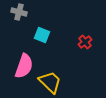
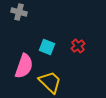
cyan square: moved 5 px right, 12 px down
red cross: moved 7 px left, 4 px down
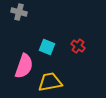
red cross: rotated 16 degrees counterclockwise
yellow trapezoid: rotated 55 degrees counterclockwise
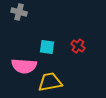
cyan square: rotated 14 degrees counterclockwise
pink semicircle: rotated 75 degrees clockwise
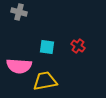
pink semicircle: moved 5 px left
yellow trapezoid: moved 5 px left, 1 px up
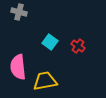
cyan square: moved 3 px right, 5 px up; rotated 28 degrees clockwise
pink semicircle: moved 1 px left, 1 px down; rotated 80 degrees clockwise
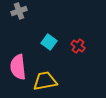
gray cross: moved 1 px up; rotated 35 degrees counterclockwise
cyan square: moved 1 px left
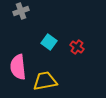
gray cross: moved 2 px right
red cross: moved 1 px left, 1 px down
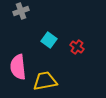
cyan square: moved 2 px up
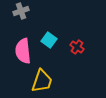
pink semicircle: moved 5 px right, 16 px up
yellow trapezoid: moved 3 px left; rotated 120 degrees clockwise
